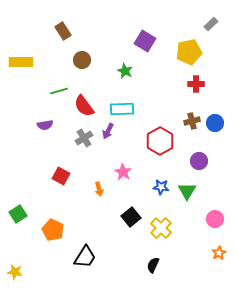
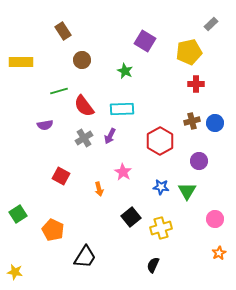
purple arrow: moved 2 px right, 5 px down
yellow cross: rotated 30 degrees clockwise
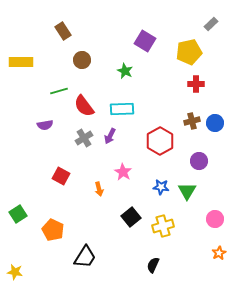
yellow cross: moved 2 px right, 2 px up
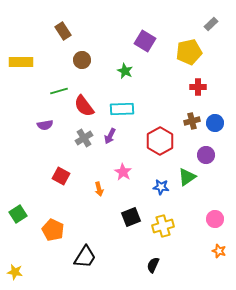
red cross: moved 2 px right, 3 px down
purple circle: moved 7 px right, 6 px up
green triangle: moved 14 px up; rotated 24 degrees clockwise
black square: rotated 18 degrees clockwise
orange star: moved 2 px up; rotated 24 degrees counterclockwise
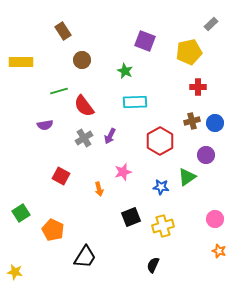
purple square: rotated 10 degrees counterclockwise
cyan rectangle: moved 13 px right, 7 px up
pink star: rotated 24 degrees clockwise
green square: moved 3 px right, 1 px up
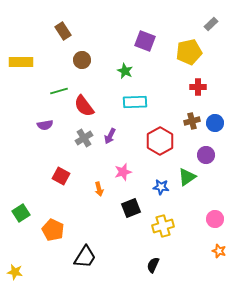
black square: moved 9 px up
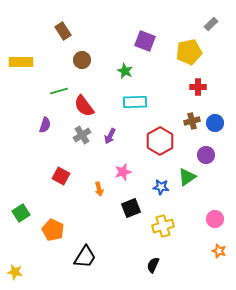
purple semicircle: rotated 63 degrees counterclockwise
gray cross: moved 2 px left, 3 px up
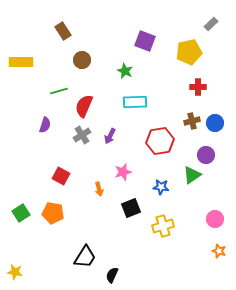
red semicircle: rotated 60 degrees clockwise
red hexagon: rotated 20 degrees clockwise
green triangle: moved 5 px right, 2 px up
orange pentagon: moved 17 px up; rotated 15 degrees counterclockwise
black semicircle: moved 41 px left, 10 px down
